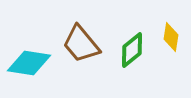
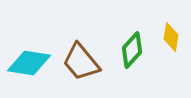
brown trapezoid: moved 18 px down
green diamond: rotated 9 degrees counterclockwise
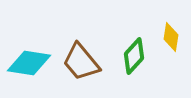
green diamond: moved 2 px right, 6 px down
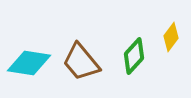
yellow diamond: rotated 28 degrees clockwise
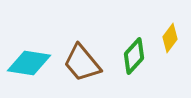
yellow diamond: moved 1 px left, 1 px down
brown trapezoid: moved 1 px right, 1 px down
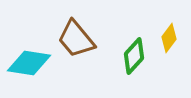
yellow diamond: moved 1 px left
brown trapezoid: moved 6 px left, 24 px up
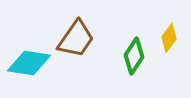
brown trapezoid: rotated 105 degrees counterclockwise
green diamond: rotated 9 degrees counterclockwise
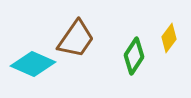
cyan diamond: moved 4 px right, 1 px down; rotated 15 degrees clockwise
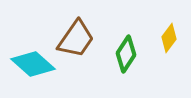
green diamond: moved 8 px left, 2 px up
cyan diamond: rotated 18 degrees clockwise
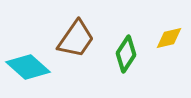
yellow diamond: rotated 40 degrees clockwise
cyan diamond: moved 5 px left, 3 px down
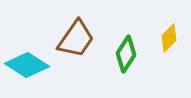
yellow diamond: rotated 32 degrees counterclockwise
cyan diamond: moved 1 px left, 2 px up; rotated 9 degrees counterclockwise
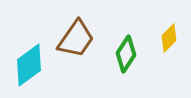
cyan diamond: moved 2 px right; rotated 69 degrees counterclockwise
